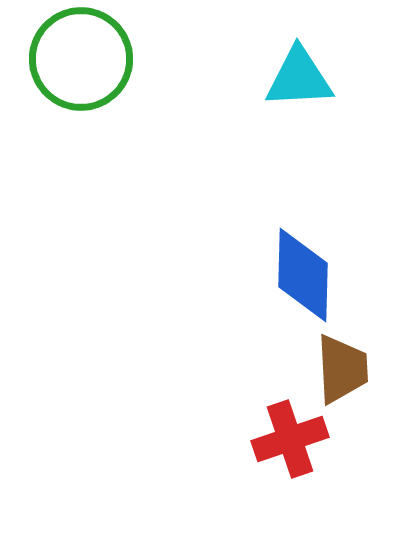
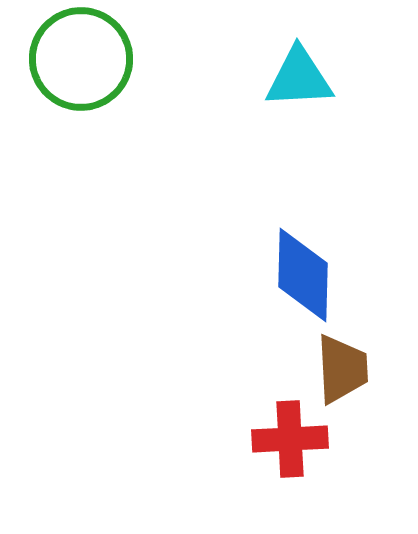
red cross: rotated 16 degrees clockwise
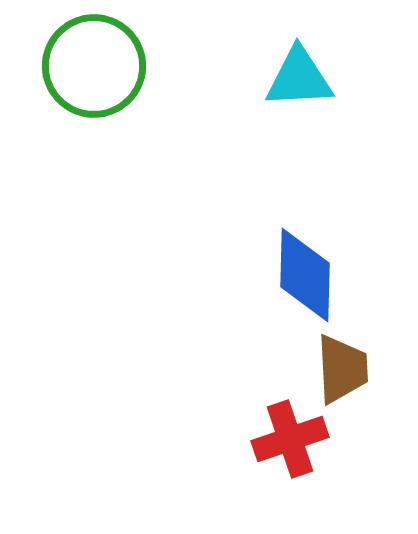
green circle: moved 13 px right, 7 px down
blue diamond: moved 2 px right
red cross: rotated 16 degrees counterclockwise
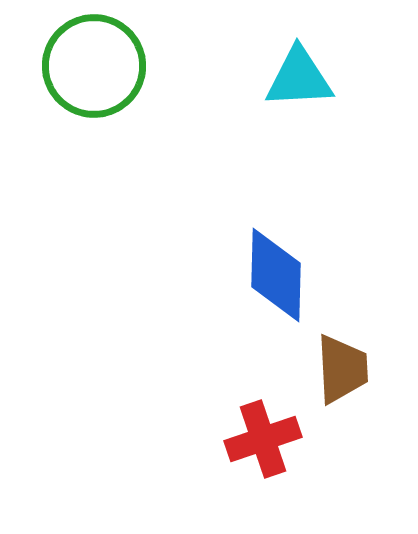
blue diamond: moved 29 px left
red cross: moved 27 px left
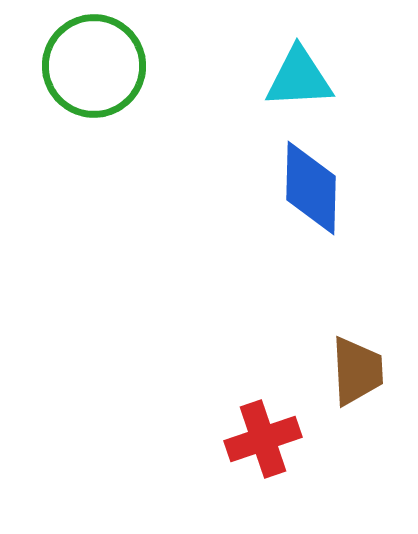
blue diamond: moved 35 px right, 87 px up
brown trapezoid: moved 15 px right, 2 px down
